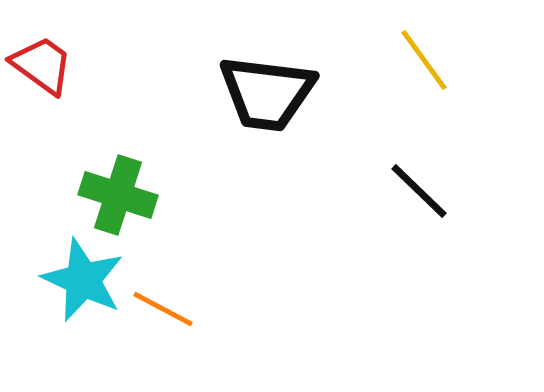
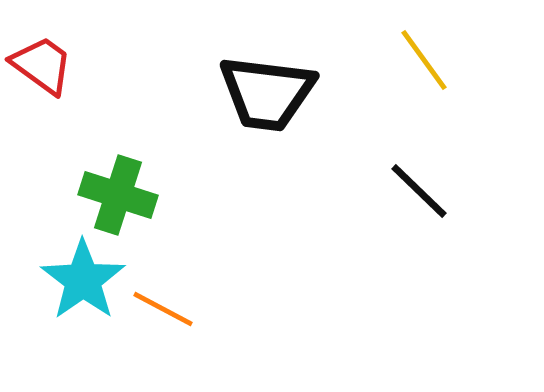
cyan star: rotated 12 degrees clockwise
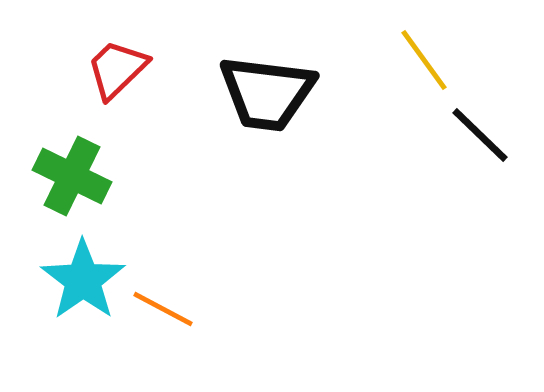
red trapezoid: moved 75 px right, 4 px down; rotated 80 degrees counterclockwise
black line: moved 61 px right, 56 px up
green cross: moved 46 px left, 19 px up; rotated 8 degrees clockwise
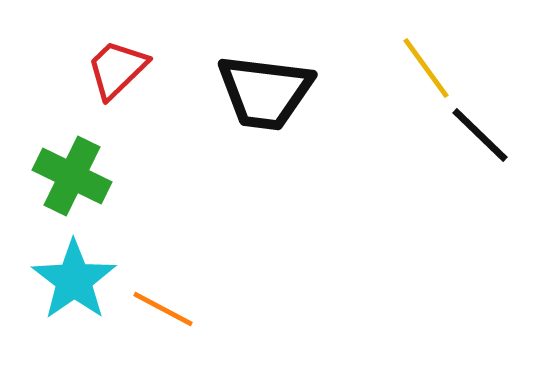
yellow line: moved 2 px right, 8 px down
black trapezoid: moved 2 px left, 1 px up
cyan star: moved 9 px left
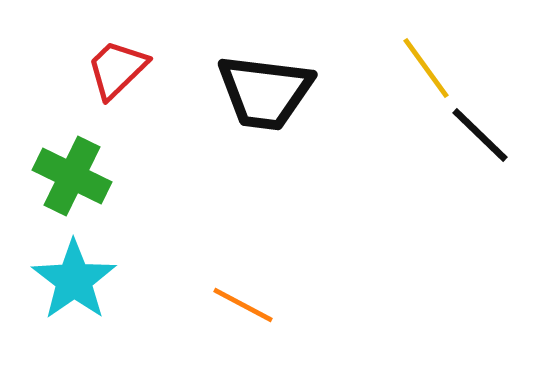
orange line: moved 80 px right, 4 px up
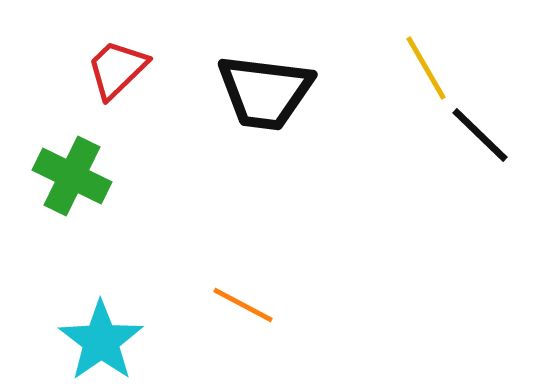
yellow line: rotated 6 degrees clockwise
cyan star: moved 27 px right, 61 px down
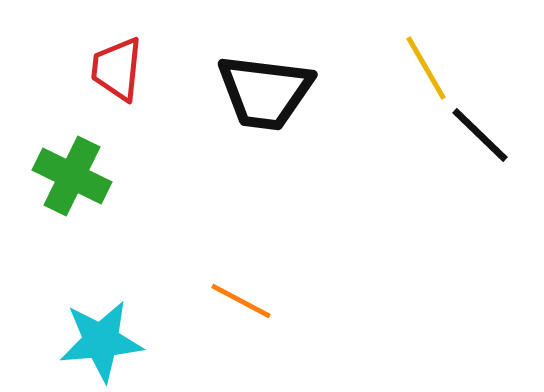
red trapezoid: rotated 40 degrees counterclockwise
orange line: moved 2 px left, 4 px up
cyan star: rotated 30 degrees clockwise
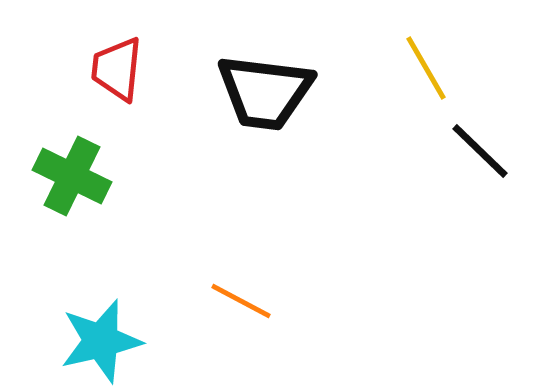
black line: moved 16 px down
cyan star: rotated 8 degrees counterclockwise
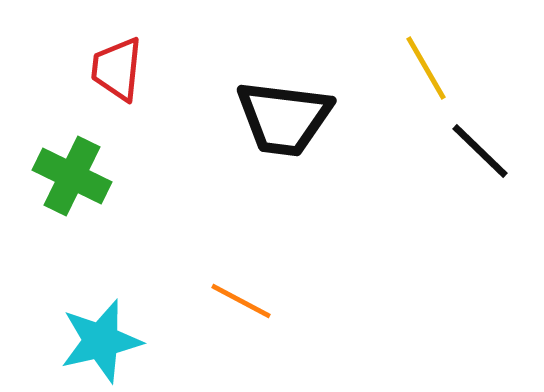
black trapezoid: moved 19 px right, 26 px down
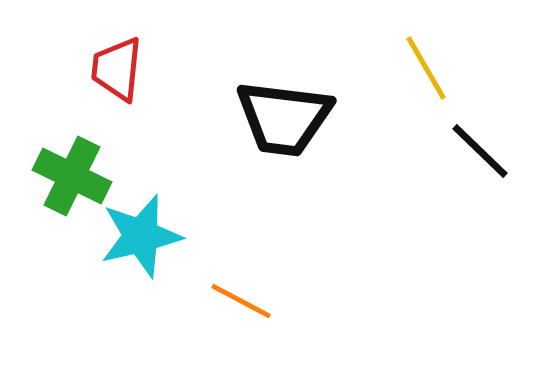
cyan star: moved 40 px right, 105 px up
